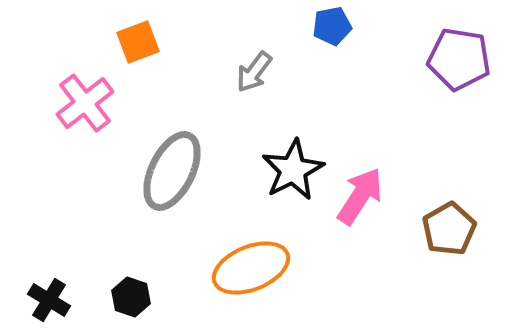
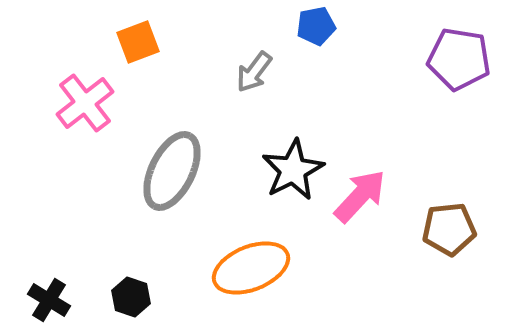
blue pentagon: moved 16 px left
pink arrow: rotated 10 degrees clockwise
brown pentagon: rotated 24 degrees clockwise
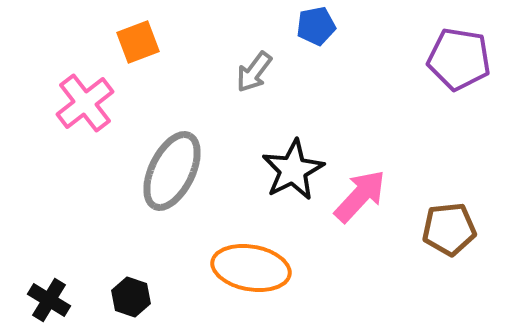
orange ellipse: rotated 32 degrees clockwise
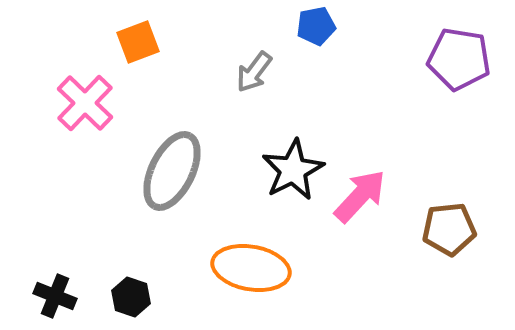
pink cross: rotated 8 degrees counterclockwise
black cross: moved 6 px right, 4 px up; rotated 9 degrees counterclockwise
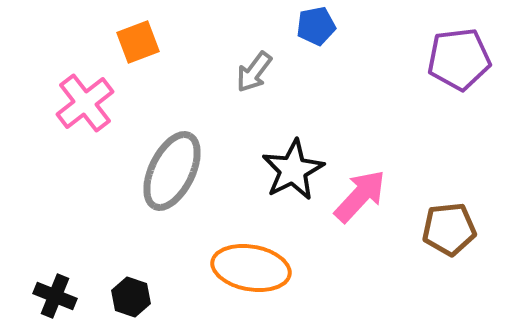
purple pentagon: rotated 16 degrees counterclockwise
pink cross: rotated 8 degrees clockwise
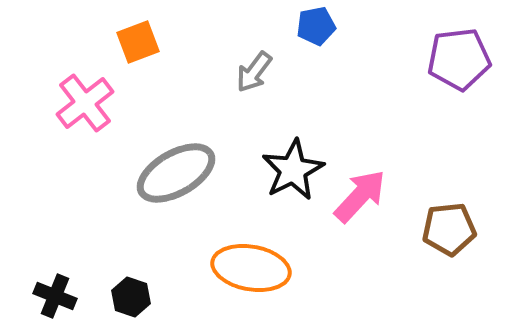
gray ellipse: moved 4 px right, 2 px down; rotated 34 degrees clockwise
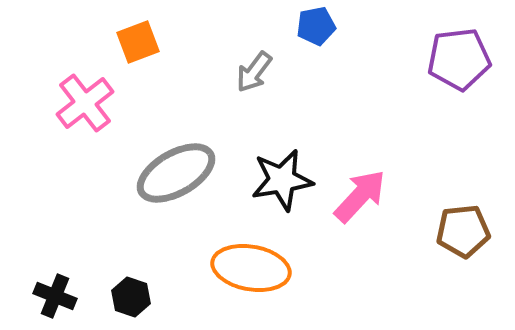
black star: moved 11 px left, 10 px down; rotated 18 degrees clockwise
brown pentagon: moved 14 px right, 2 px down
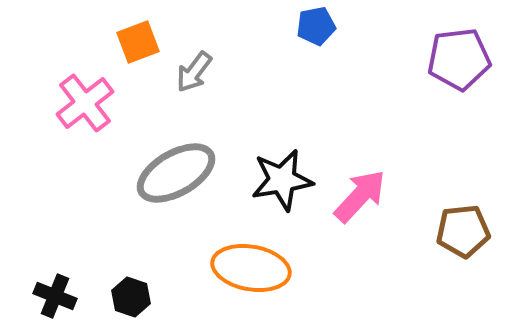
gray arrow: moved 60 px left
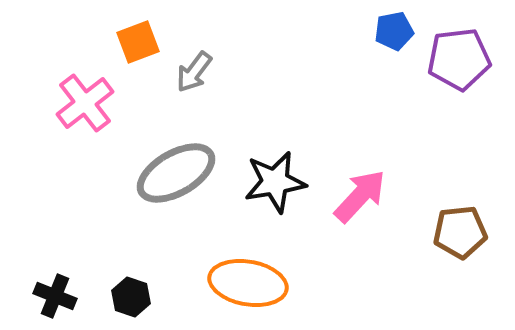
blue pentagon: moved 78 px right, 5 px down
black star: moved 7 px left, 2 px down
brown pentagon: moved 3 px left, 1 px down
orange ellipse: moved 3 px left, 15 px down
